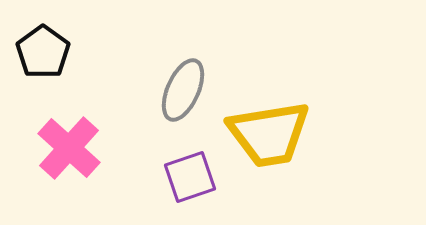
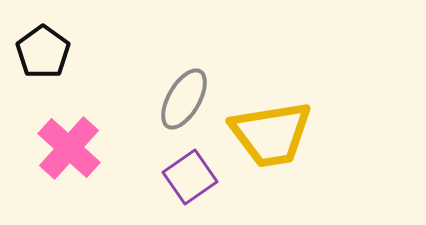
gray ellipse: moved 1 px right, 9 px down; rotated 6 degrees clockwise
yellow trapezoid: moved 2 px right
purple square: rotated 16 degrees counterclockwise
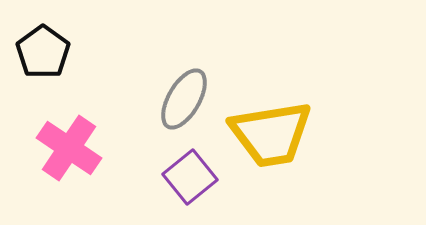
pink cross: rotated 8 degrees counterclockwise
purple square: rotated 4 degrees counterclockwise
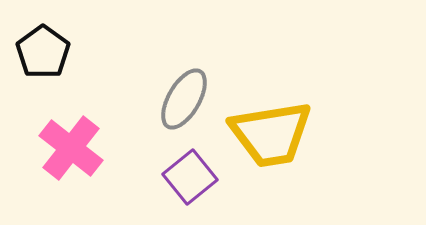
pink cross: moved 2 px right; rotated 4 degrees clockwise
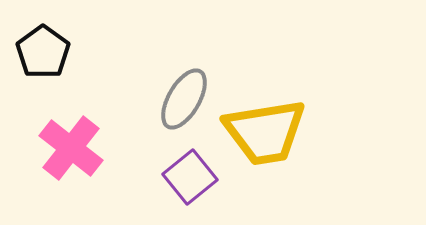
yellow trapezoid: moved 6 px left, 2 px up
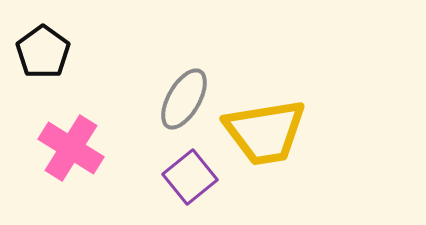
pink cross: rotated 6 degrees counterclockwise
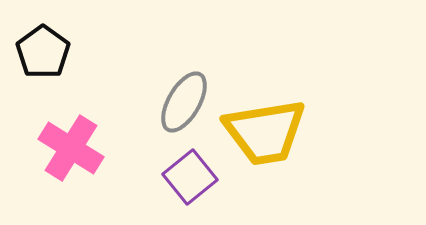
gray ellipse: moved 3 px down
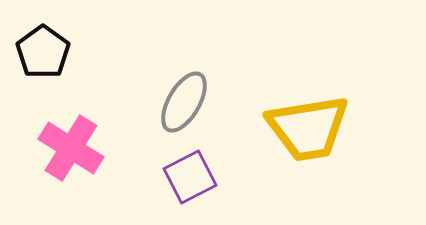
yellow trapezoid: moved 43 px right, 4 px up
purple square: rotated 12 degrees clockwise
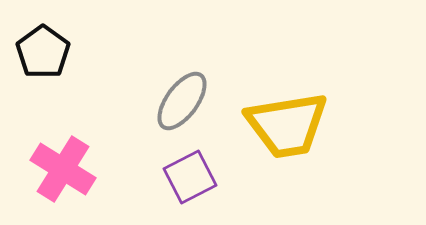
gray ellipse: moved 2 px left, 1 px up; rotated 6 degrees clockwise
yellow trapezoid: moved 21 px left, 3 px up
pink cross: moved 8 px left, 21 px down
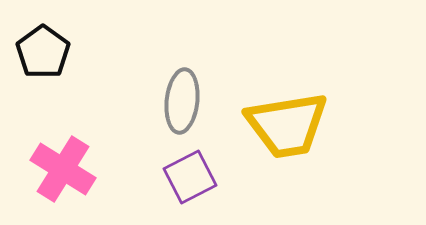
gray ellipse: rotated 30 degrees counterclockwise
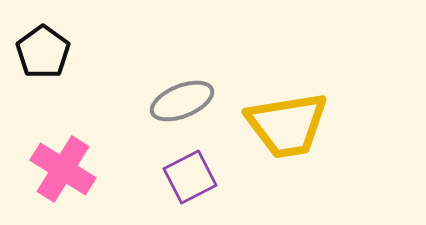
gray ellipse: rotated 62 degrees clockwise
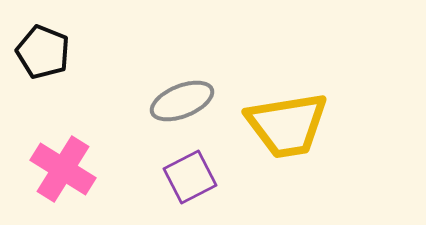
black pentagon: rotated 14 degrees counterclockwise
